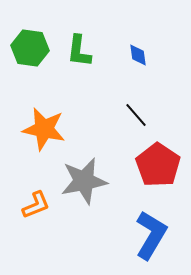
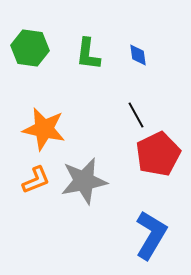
green L-shape: moved 9 px right, 3 px down
black line: rotated 12 degrees clockwise
red pentagon: moved 11 px up; rotated 12 degrees clockwise
orange L-shape: moved 25 px up
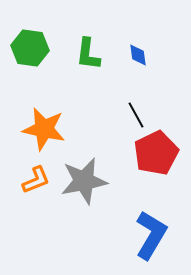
red pentagon: moved 2 px left, 1 px up
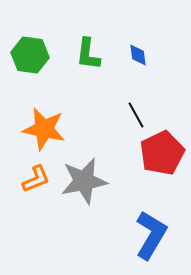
green hexagon: moved 7 px down
red pentagon: moved 6 px right
orange L-shape: moved 1 px up
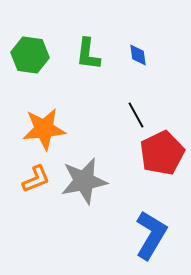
orange star: rotated 18 degrees counterclockwise
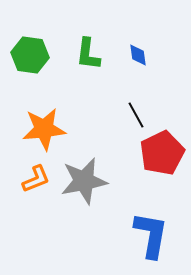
blue L-shape: rotated 21 degrees counterclockwise
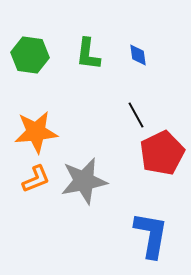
orange star: moved 8 px left, 3 px down
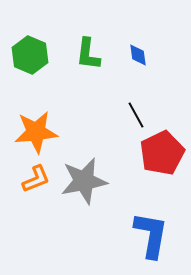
green hexagon: rotated 15 degrees clockwise
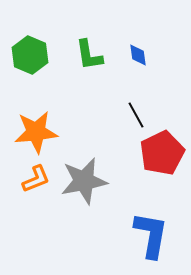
green L-shape: moved 1 px right, 1 px down; rotated 16 degrees counterclockwise
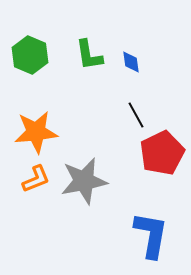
blue diamond: moved 7 px left, 7 px down
